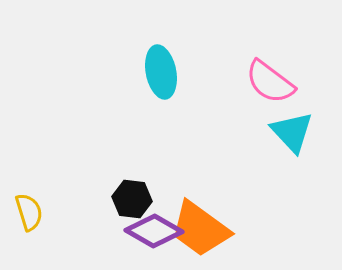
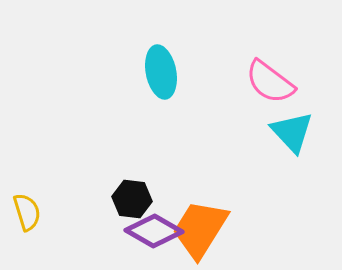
yellow semicircle: moved 2 px left
orange trapezoid: rotated 86 degrees clockwise
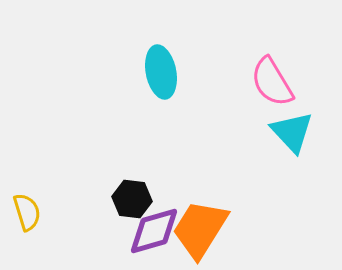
pink semicircle: moved 2 px right; rotated 22 degrees clockwise
purple diamond: rotated 46 degrees counterclockwise
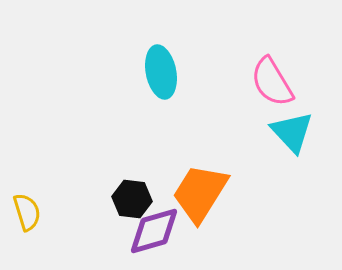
orange trapezoid: moved 36 px up
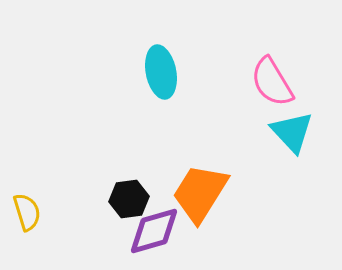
black hexagon: moved 3 px left; rotated 15 degrees counterclockwise
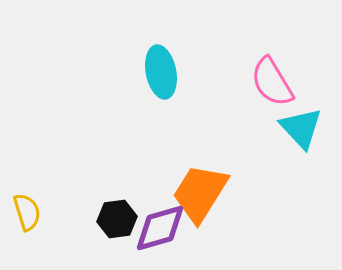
cyan triangle: moved 9 px right, 4 px up
black hexagon: moved 12 px left, 20 px down
purple diamond: moved 6 px right, 3 px up
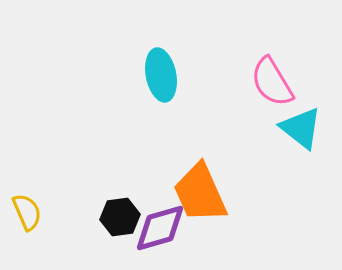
cyan ellipse: moved 3 px down
cyan triangle: rotated 9 degrees counterclockwise
orange trapezoid: rotated 56 degrees counterclockwise
yellow semicircle: rotated 6 degrees counterclockwise
black hexagon: moved 3 px right, 2 px up
